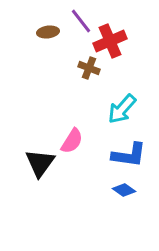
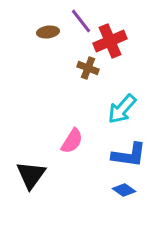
brown cross: moved 1 px left
black triangle: moved 9 px left, 12 px down
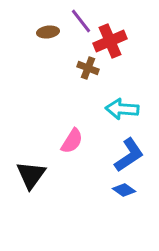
cyan arrow: rotated 52 degrees clockwise
blue L-shape: rotated 42 degrees counterclockwise
